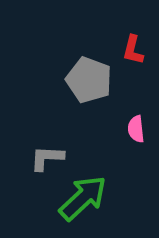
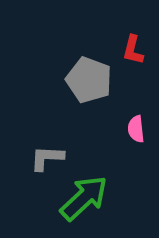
green arrow: moved 1 px right
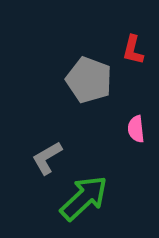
gray L-shape: rotated 33 degrees counterclockwise
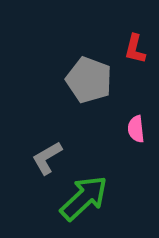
red L-shape: moved 2 px right, 1 px up
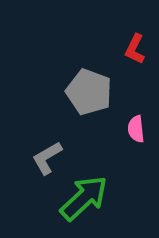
red L-shape: rotated 12 degrees clockwise
gray pentagon: moved 12 px down
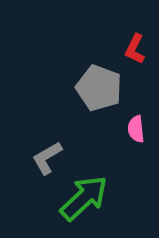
gray pentagon: moved 10 px right, 4 px up
